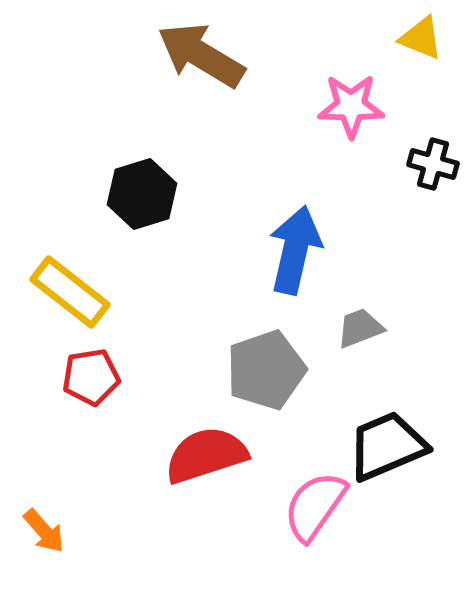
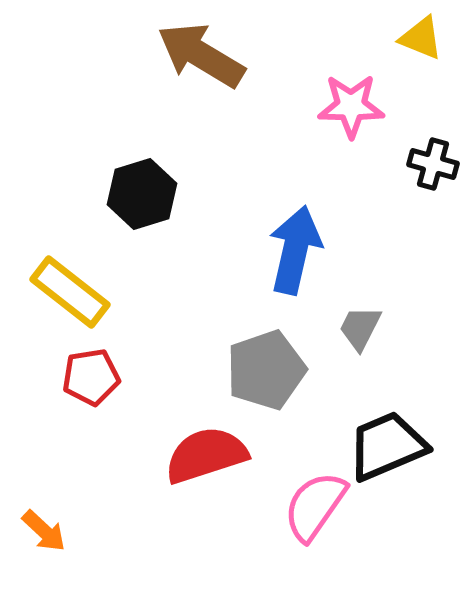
gray trapezoid: rotated 42 degrees counterclockwise
orange arrow: rotated 6 degrees counterclockwise
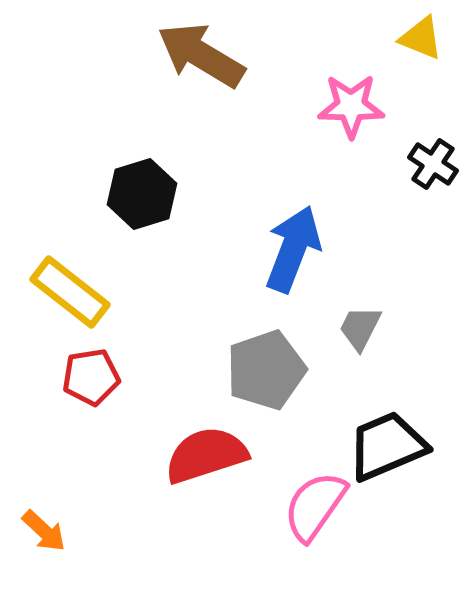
black cross: rotated 18 degrees clockwise
blue arrow: moved 2 px left, 1 px up; rotated 8 degrees clockwise
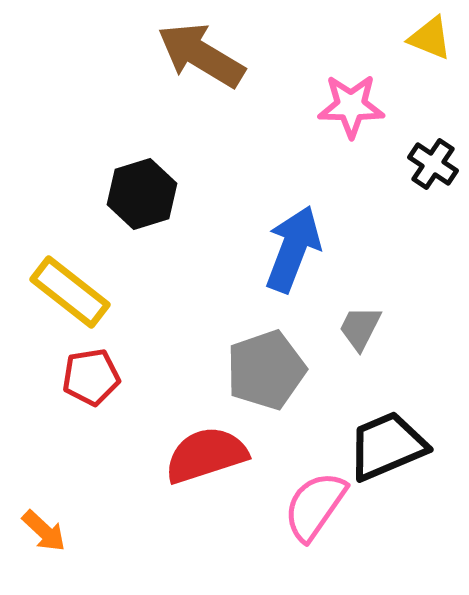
yellow triangle: moved 9 px right
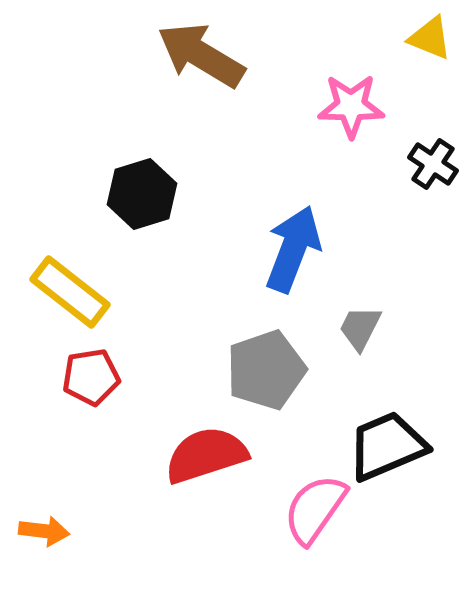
pink semicircle: moved 3 px down
orange arrow: rotated 36 degrees counterclockwise
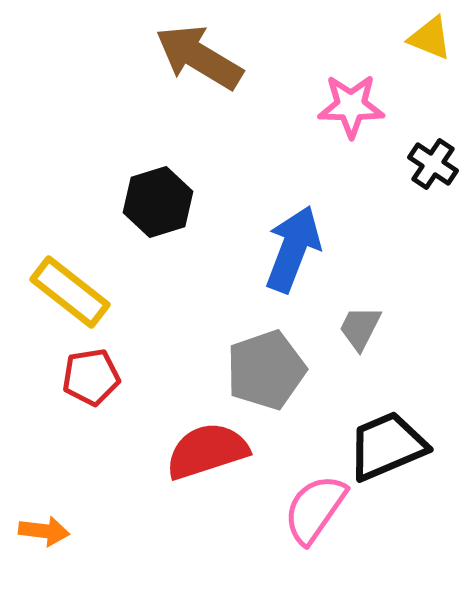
brown arrow: moved 2 px left, 2 px down
black hexagon: moved 16 px right, 8 px down
red semicircle: moved 1 px right, 4 px up
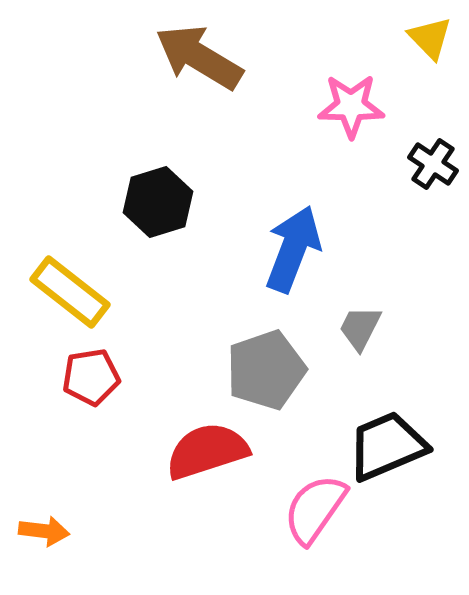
yellow triangle: rotated 24 degrees clockwise
